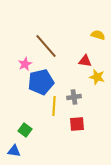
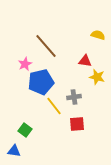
yellow line: rotated 42 degrees counterclockwise
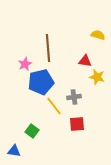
brown line: moved 2 px right, 2 px down; rotated 36 degrees clockwise
green square: moved 7 px right, 1 px down
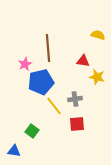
red triangle: moved 2 px left
gray cross: moved 1 px right, 2 px down
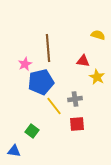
yellow star: rotated 14 degrees clockwise
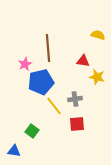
yellow star: rotated 14 degrees counterclockwise
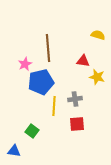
yellow line: rotated 42 degrees clockwise
